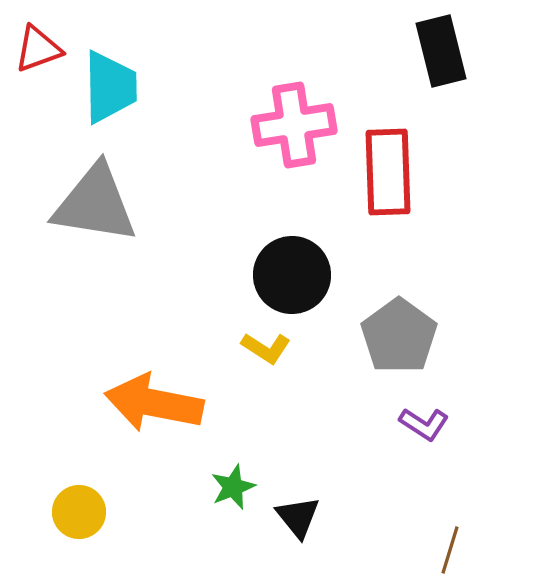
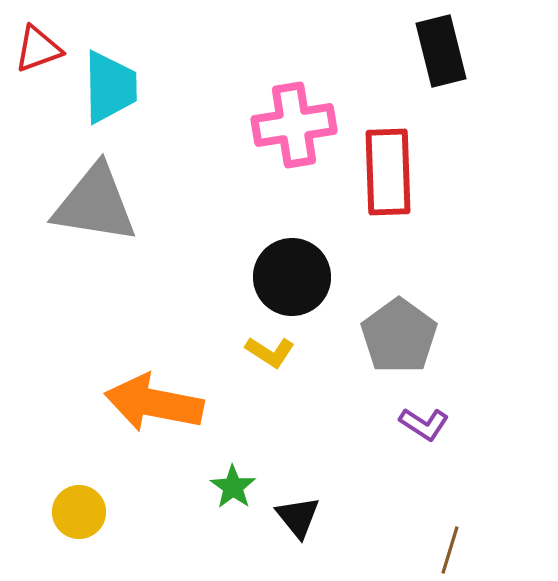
black circle: moved 2 px down
yellow L-shape: moved 4 px right, 4 px down
green star: rotated 15 degrees counterclockwise
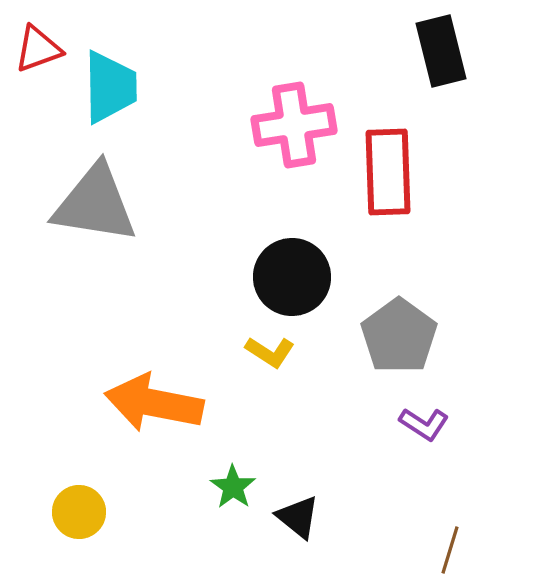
black triangle: rotated 12 degrees counterclockwise
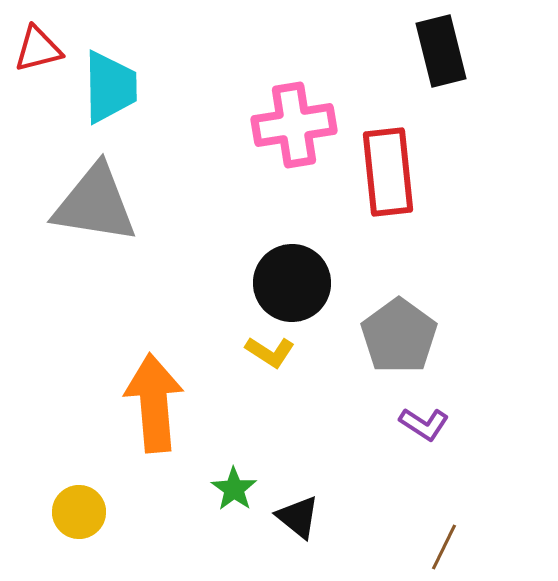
red triangle: rotated 6 degrees clockwise
red rectangle: rotated 4 degrees counterclockwise
black circle: moved 6 px down
orange arrow: rotated 74 degrees clockwise
green star: moved 1 px right, 2 px down
brown line: moved 6 px left, 3 px up; rotated 9 degrees clockwise
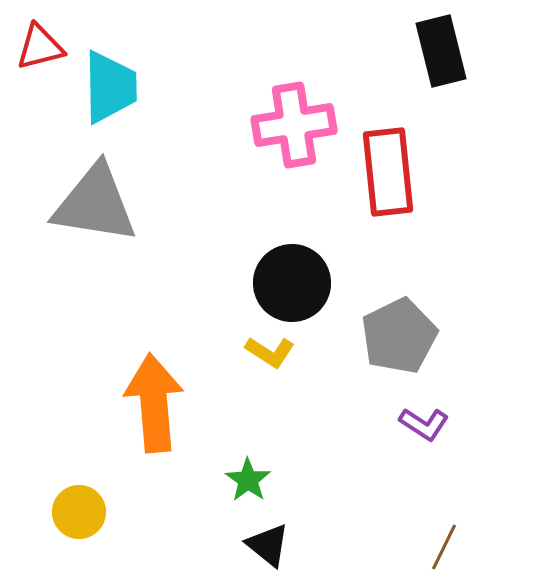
red triangle: moved 2 px right, 2 px up
gray pentagon: rotated 10 degrees clockwise
green star: moved 14 px right, 9 px up
black triangle: moved 30 px left, 28 px down
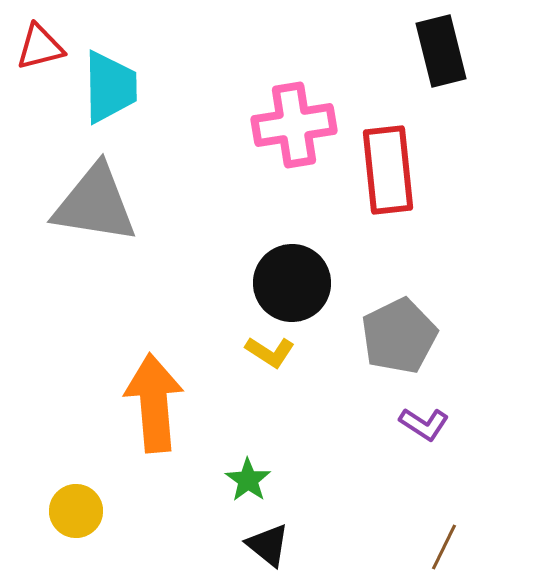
red rectangle: moved 2 px up
yellow circle: moved 3 px left, 1 px up
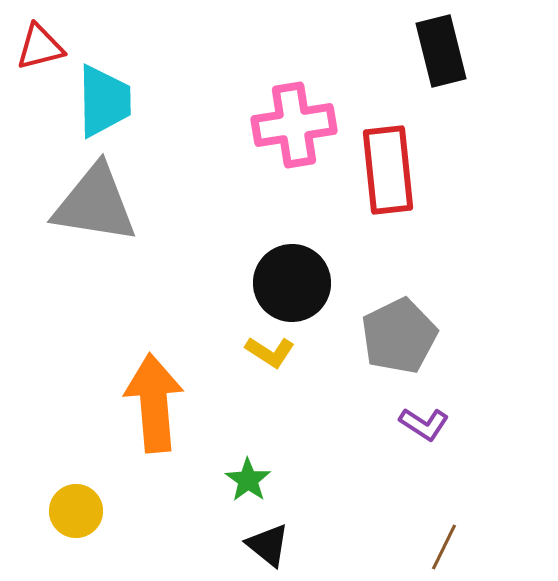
cyan trapezoid: moved 6 px left, 14 px down
